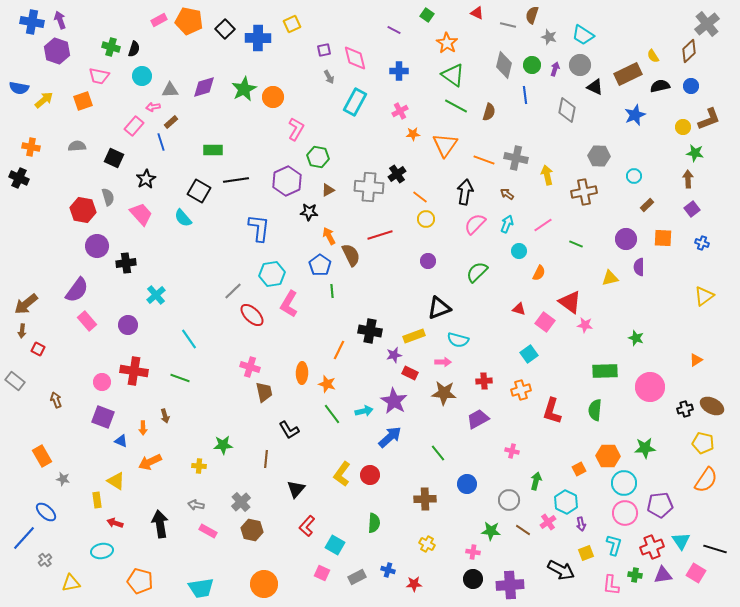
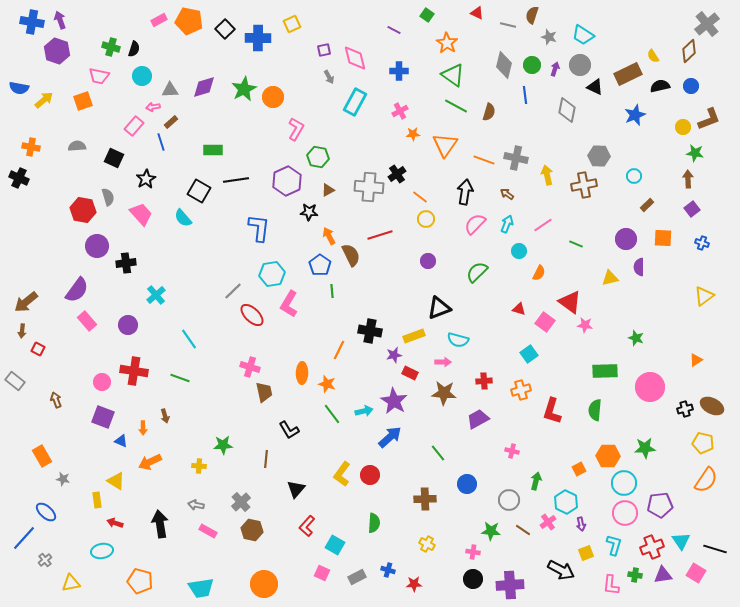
brown cross at (584, 192): moved 7 px up
brown arrow at (26, 304): moved 2 px up
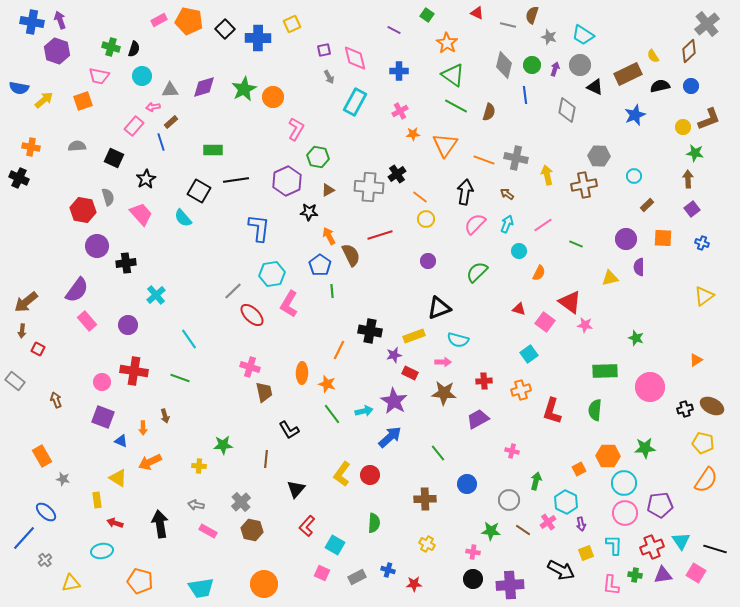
yellow triangle at (116, 481): moved 2 px right, 3 px up
cyan L-shape at (614, 545): rotated 15 degrees counterclockwise
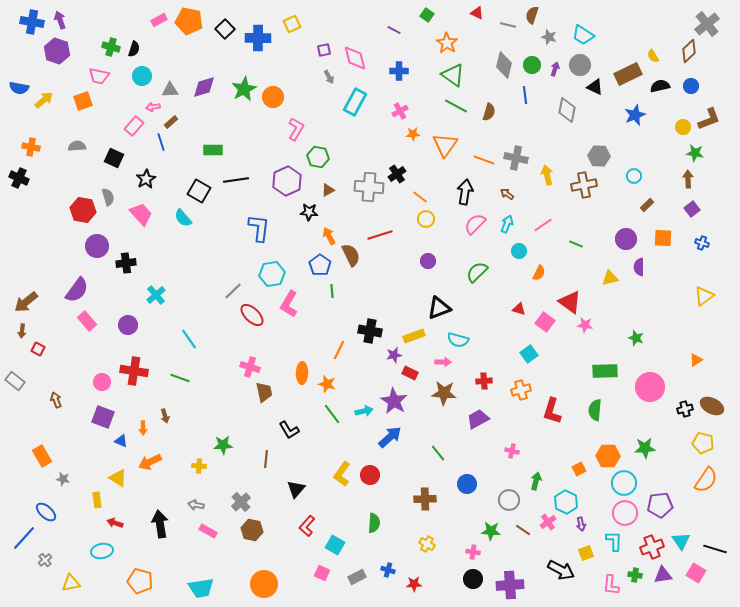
cyan L-shape at (614, 545): moved 4 px up
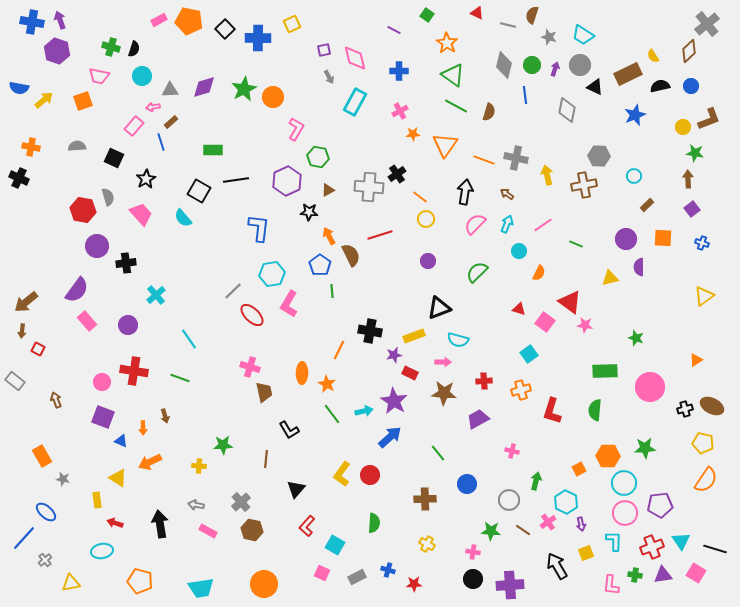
orange star at (327, 384): rotated 12 degrees clockwise
black arrow at (561, 570): moved 4 px left, 4 px up; rotated 148 degrees counterclockwise
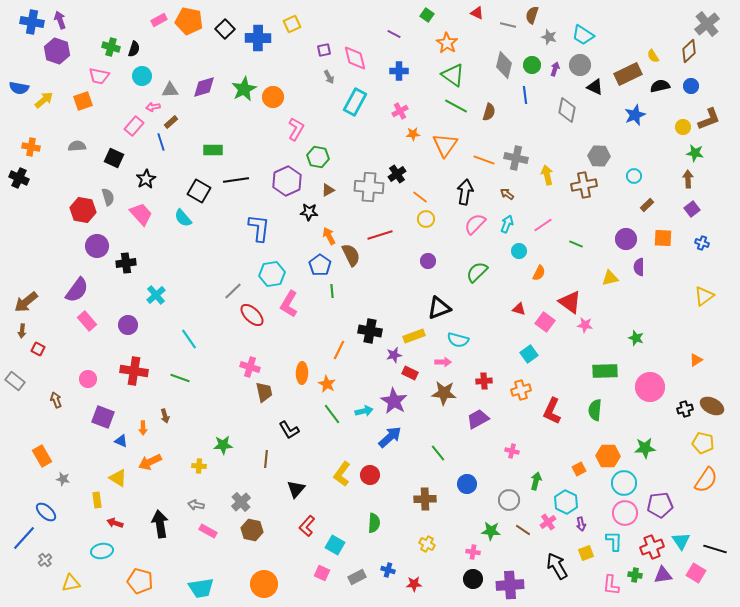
purple line at (394, 30): moved 4 px down
pink circle at (102, 382): moved 14 px left, 3 px up
red L-shape at (552, 411): rotated 8 degrees clockwise
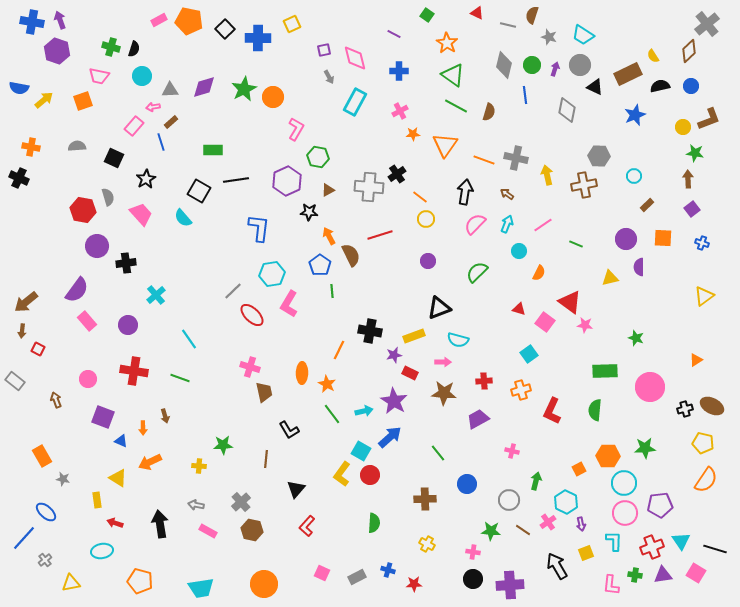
cyan square at (335, 545): moved 26 px right, 94 px up
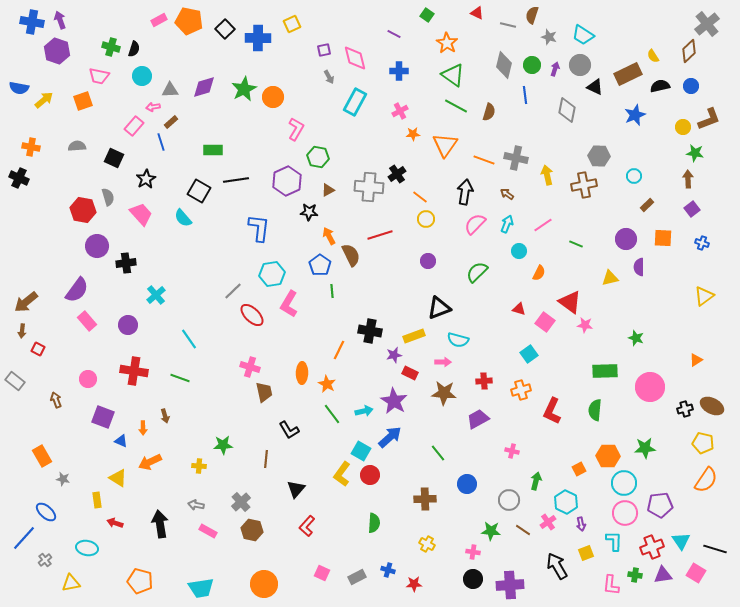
cyan ellipse at (102, 551): moved 15 px left, 3 px up; rotated 20 degrees clockwise
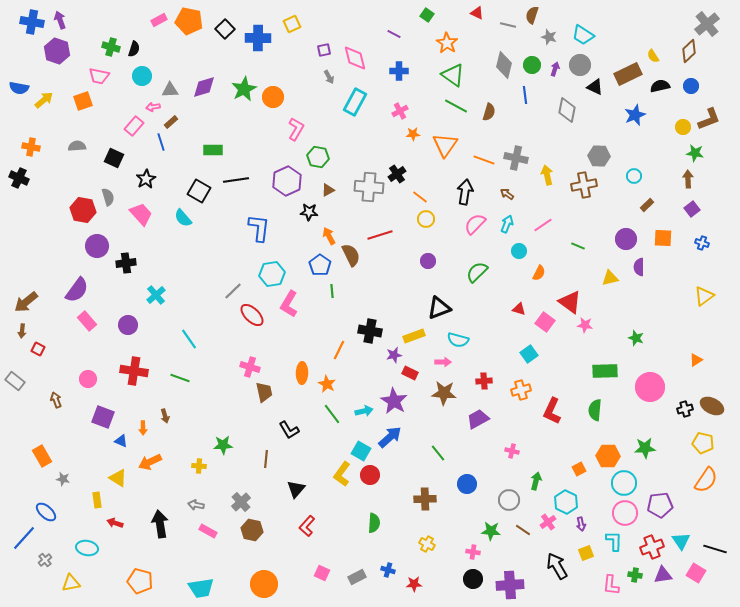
green line at (576, 244): moved 2 px right, 2 px down
